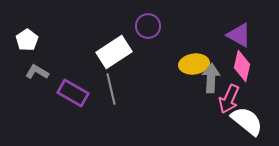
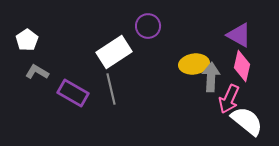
gray arrow: moved 1 px up
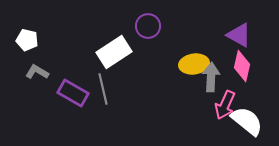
white pentagon: rotated 25 degrees counterclockwise
gray line: moved 8 px left
pink arrow: moved 4 px left, 6 px down
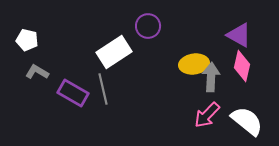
pink arrow: moved 18 px left, 10 px down; rotated 20 degrees clockwise
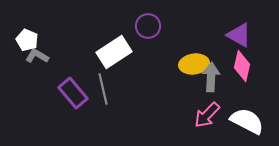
white pentagon: rotated 10 degrees clockwise
gray L-shape: moved 16 px up
purple rectangle: rotated 20 degrees clockwise
white semicircle: rotated 12 degrees counterclockwise
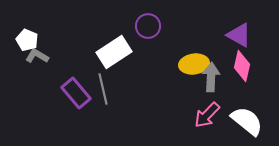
purple rectangle: moved 3 px right
white semicircle: rotated 12 degrees clockwise
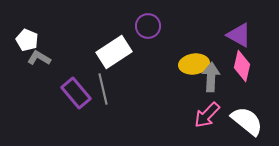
gray L-shape: moved 2 px right, 2 px down
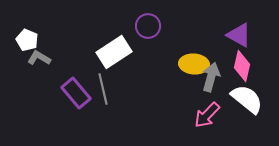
yellow ellipse: rotated 12 degrees clockwise
gray arrow: rotated 12 degrees clockwise
white semicircle: moved 22 px up
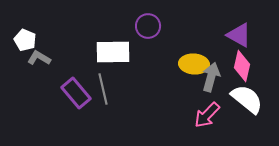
white pentagon: moved 2 px left
white rectangle: moved 1 px left; rotated 32 degrees clockwise
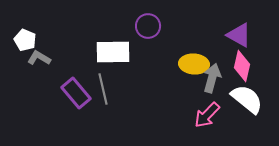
gray arrow: moved 1 px right, 1 px down
